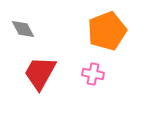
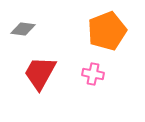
gray diamond: rotated 55 degrees counterclockwise
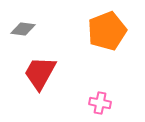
pink cross: moved 7 px right, 29 px down
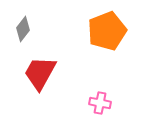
gray diamond: rotated 60 degrees counterclockwise
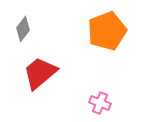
red trapezoid: rotated 21 degrees clockwise
pink cross: rotated 10 degrees clockwise
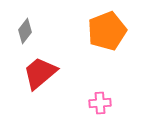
gray diamond: moved 2 px right, 2 px down
pink cross: rotated 25 degrees counterclockwise
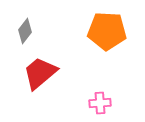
orange pentagon: rotated 24 degrees clockwise
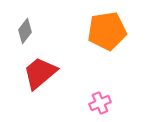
orange pentagon: rotated 12 degrees counterclockwise
pink cross: rotated 20 degrees counterclockwise
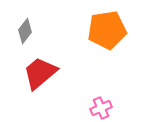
orange pentagon: moved 1 px up
pink cross: moved 1 px right, 5 px down
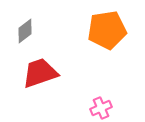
gray diamond: rotated 15 degrees clockwise
red trapezoid: rotated 21 degrees clockwise
